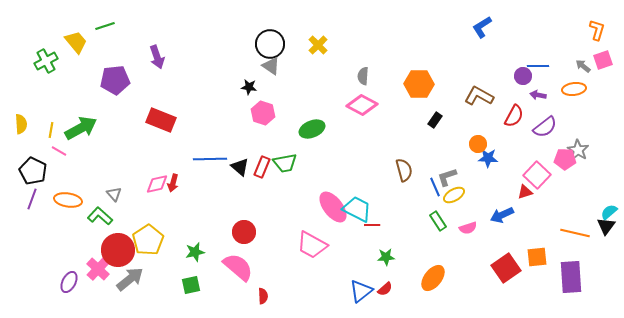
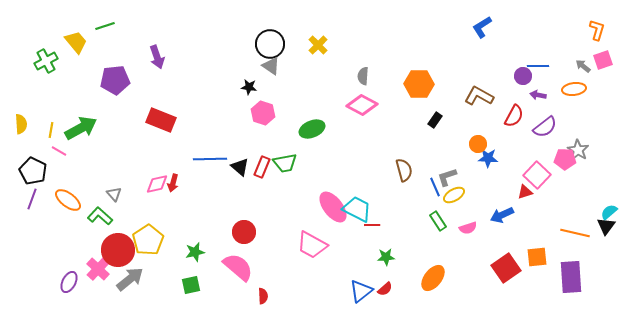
orange ellipse at (68, 200): rotated 28 degrees clockwise
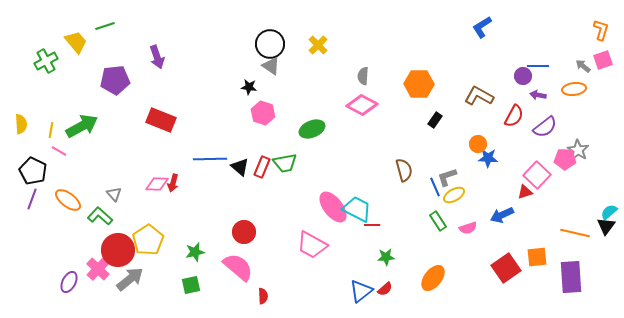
orange L-shape at (597, 30): moved 4 px right
green arrow at (81, 128): moved 1 px right, 2 px up
pink diamond at (157, 184): rotated 15 degrees clockwise
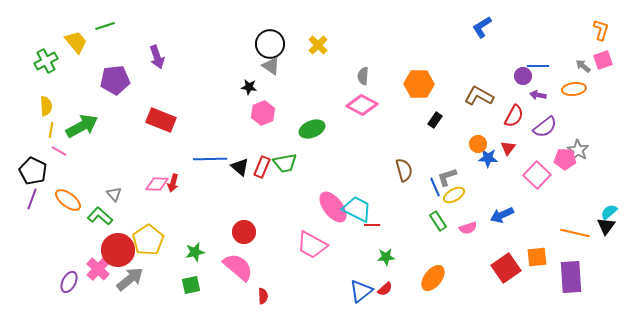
pink hexagon at (263, 113): rotated 20 degrees clockwise
yellow semicircle at (21, 124): moved 25 px right, 18 px up
red triangle at (525, 192): moved 17 px left, 44 px up; rotated 35 degrees counterclockwise
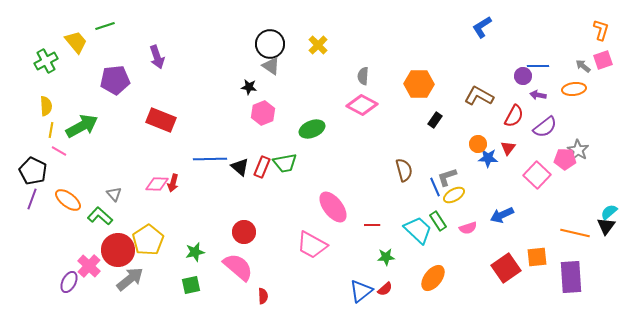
cyan trapezoid at (357, 209): moved 61 px right, 21 px down; rotated 16 degrees clockwise
pink cross at (98, 269): moved 9 px left, 3 px up
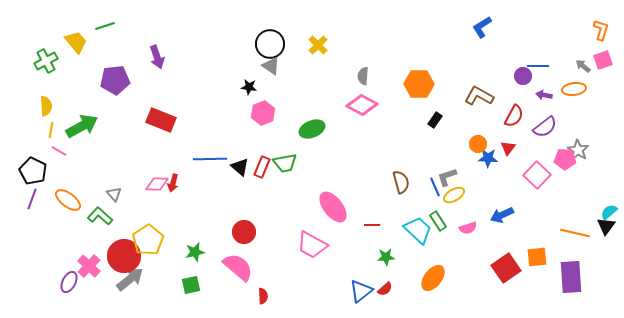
purple arrow at (538, 95): moved 6 px right
brown semicircle at (404, 170): moved 3 px left, 12 px down
red circle at (118, 250): moved 6 px right, 6 px down
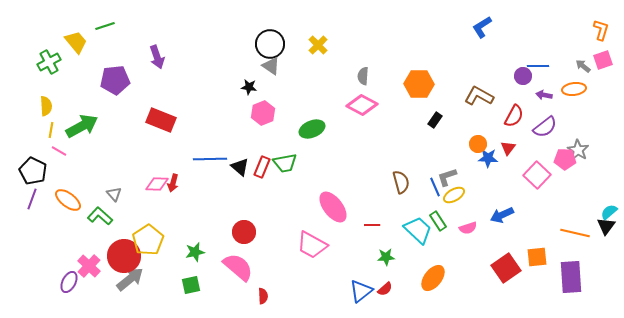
green cross at (46, 61): moved 3 px right, 1 px down
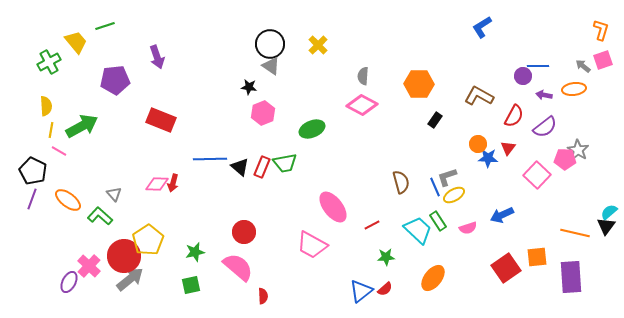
red line at (372, 225): rotated 28 degrees counterclockwise
